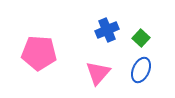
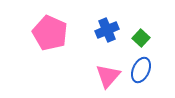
pink pentagon: moved 11 px right, 20 px up; rotated 20 degrees clockwise
pink triangle: moved 10 px right, 3 px down
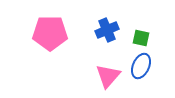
pink pentagon: rotated 24 degrees counterclockwise
green square: rotated 30 degrees counterclockwise
blue ellipse: moved 4 px up
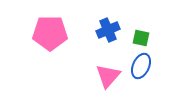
blue cross: moved 1 px right
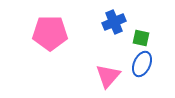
blue cross: moved 6 px right, 8 px up
blue ellipse: moved 1 px right, 2 px up
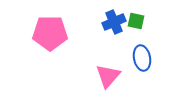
green square: moved 5 px left, 17 px up
blue ellipse: moved 6 px up; rotated 35 degrees counterclockwise
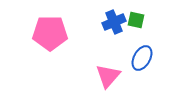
green square: moved 1 px up
blue ellipse: rotated 40 degrees clockwise
